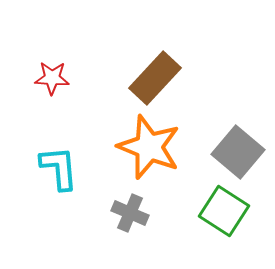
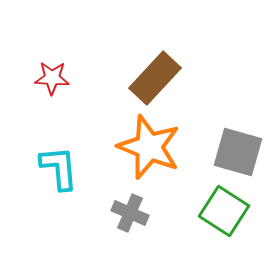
gray square: rotated 24 degrees counterclockwise
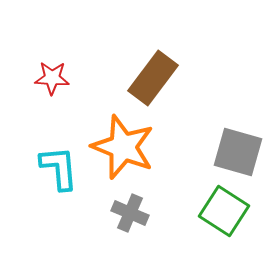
brown rectangle: moved 2 px left; rotated 6 degrees counterclockwise
orange star: moved 26 px left
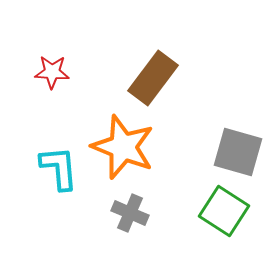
red star: moved 6 px up
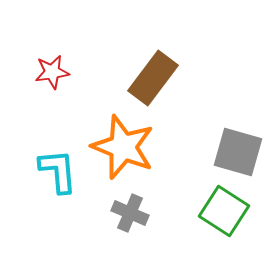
red star: rotated 12 degrees counterclockwise
cyan L-shape: moved 1 px left, 3 px down
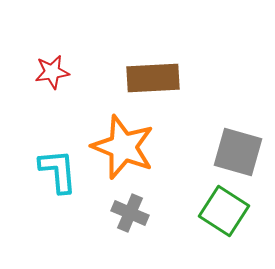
brown rectangle: rotated 50 degrees clockwise
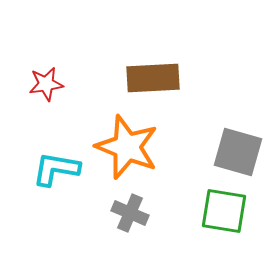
red star: moved 6 px left, 12 px down
orange star: moved 4 px right
cyan L-shape: moved 2 px left, 2 px up; rotated 75 degrees counterclockwise
green square: rotated 24 degrees counterclockwise
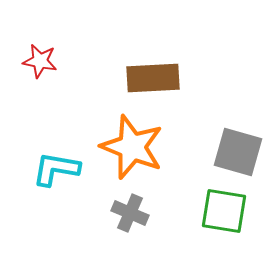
red star: moved 6 px left, 23 px up; rotated 20 degrees clockwise
orange star: moved 5 px right
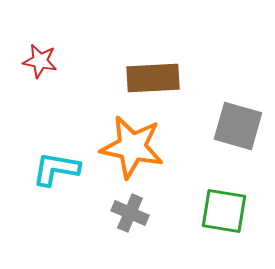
orange star: rotated 10 degrees counterclockwise
gray square: moved 26 px up
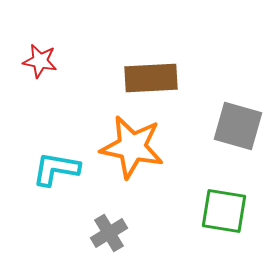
brown rectangle: moved 2 px left
gray cross: moved 21 px left, 20 px down; rotated 36 degrees clockwise
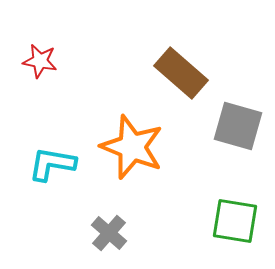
brown rectangle: moved 30 px right, 5 px up; rotated 44 degrees clockwise
orange star: rotated 10 degrees clockwise
cyan L-shape: moved 4 px left, 5 px up
green square: moved 11 px right, 10 px down
gray cross: rotated 18 degrees counterclockwise
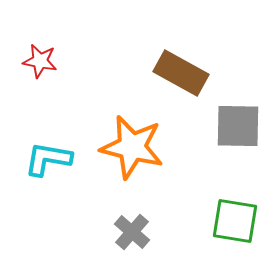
brown rectangle: rotated 12 degrees counterclockwise
gray square: rotated 15 degrees counterclockwise
orange star: rotated 8 degrees counterclockwise
cyan L-shape: moved 4 px left, 5 px up
gray cross: moved 23 px right, 1 px up
